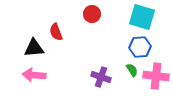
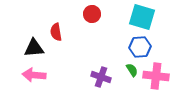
red semicircle: rotated 12 degrees clockwise
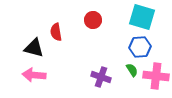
red circle: moved 1 px right, 6 px down
black triangle: rotated 20 degrees clockwise
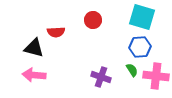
red semicircle: rotated 84 degrees counterclockwise
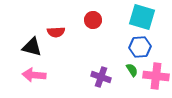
black triangle: moved 2 px left, 1 px up
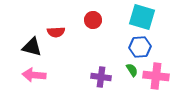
purple cross: rotated 12 degrees counterclockwise
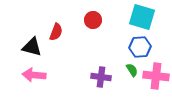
red semicircle: rotated 66 degrees counterclockwise
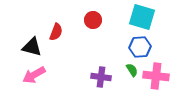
pink arrow: rotated 35 degrees counterclockwise
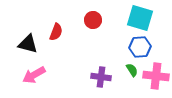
cyan square: moved 2 px left, 1 px down
black triangle: moved 4 px left, 3 px up
